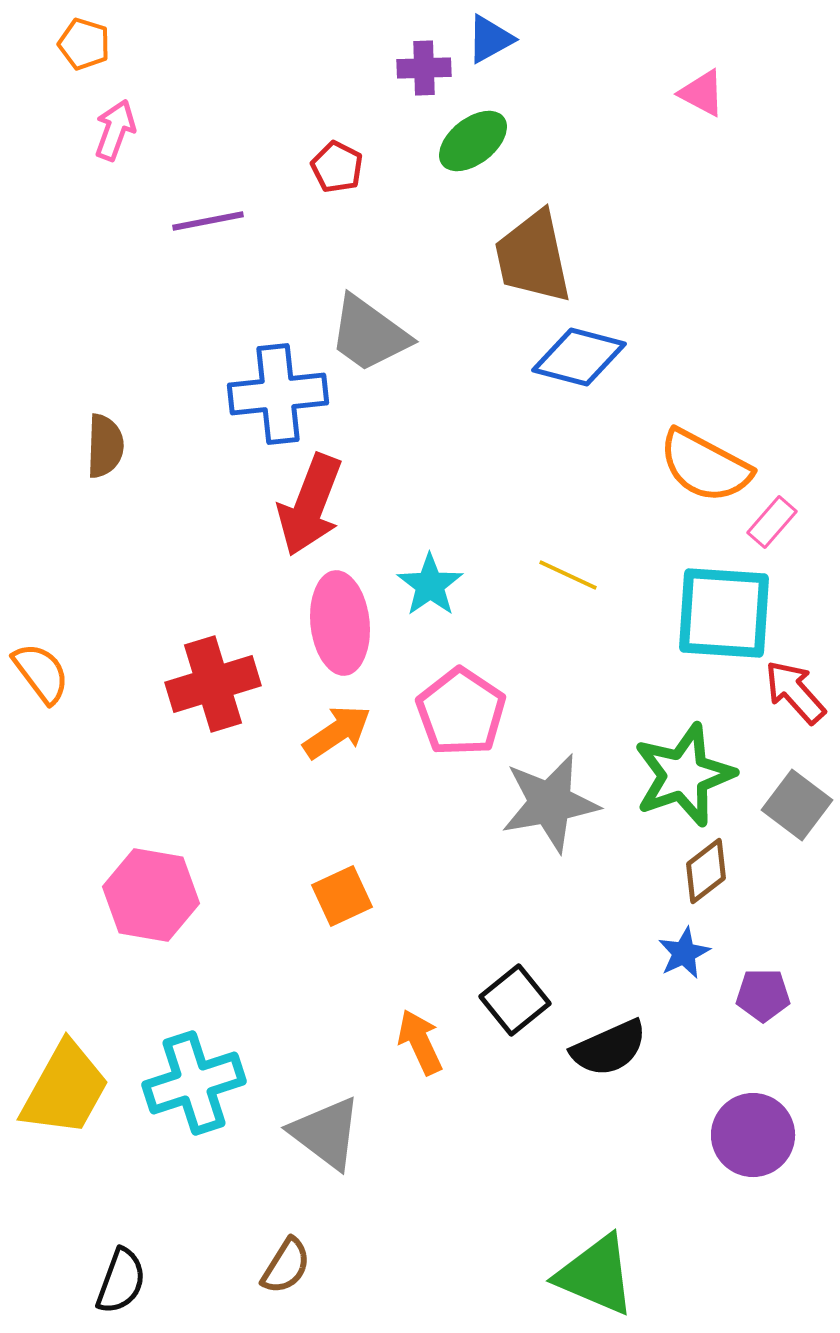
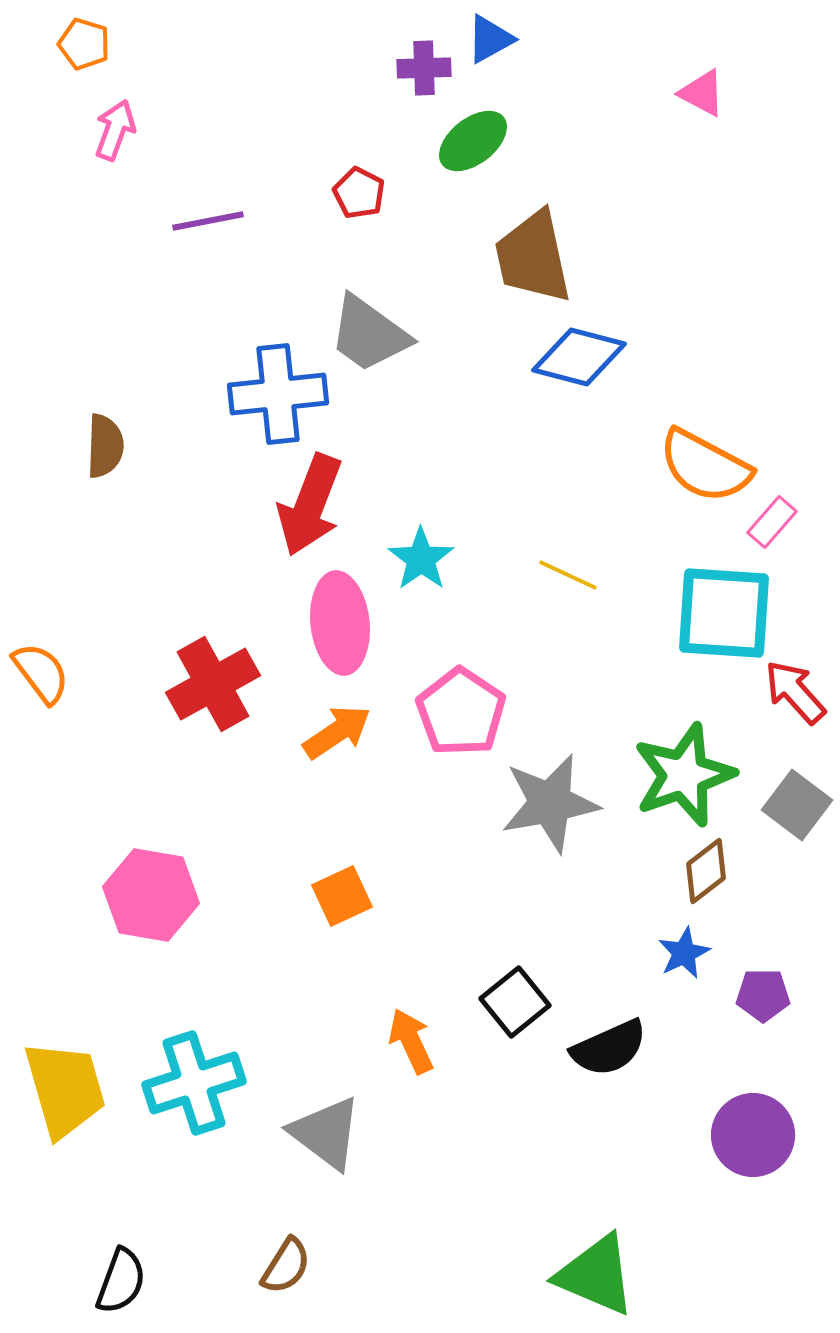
red pentagon at (337, 167): moved 22 px right, 26 px down
cyan star at (430, 585): moved 9 px left, 26 px up
red cross at (213, 684): rotated 12 degrees counterclockwise
black square at (515, 1000): moved 2 px down
orange arrow at (420, 1042): moved 9 px left, 1 px up
yellow trapezoid at (65, 1089): rotated 45 degrees counterclockwise
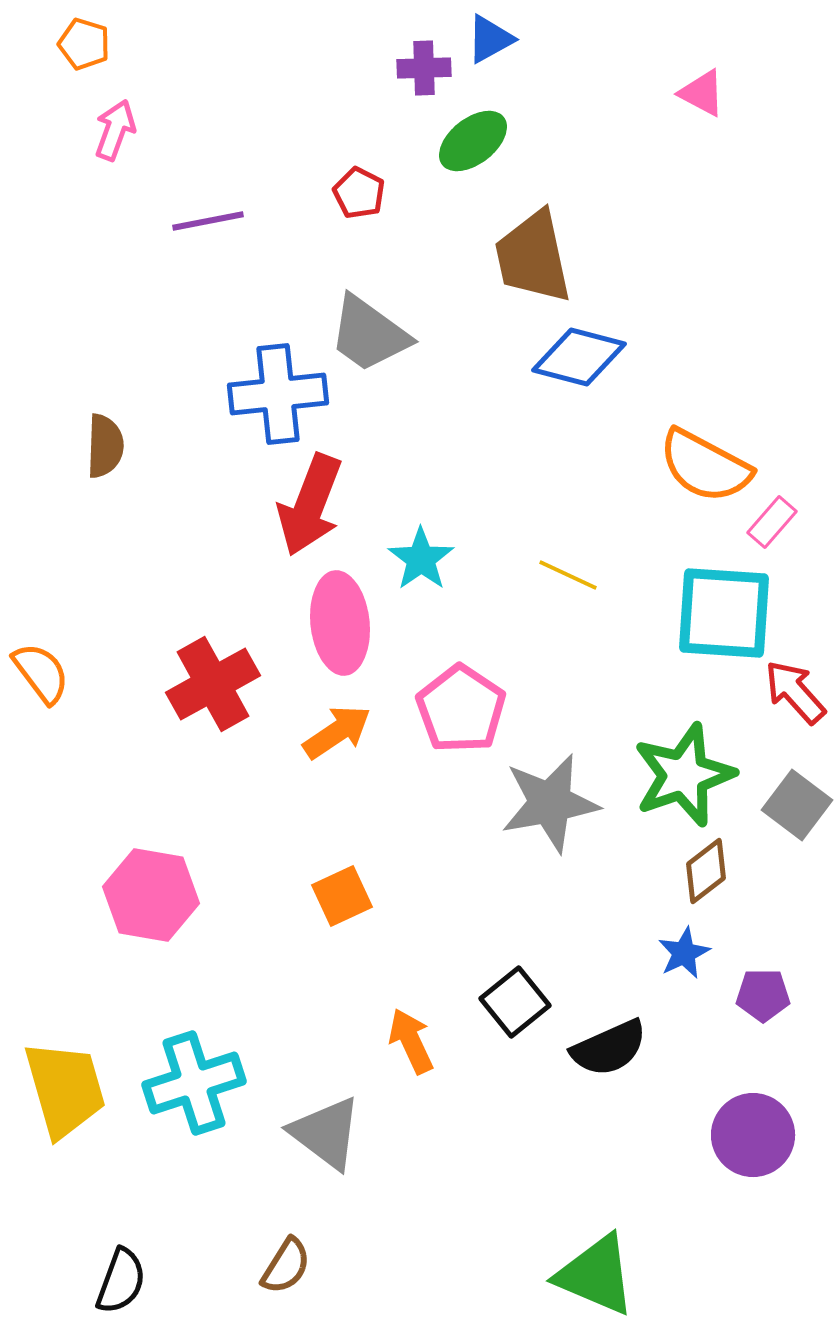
pink pentagon at (461, 712): moved 3 px up
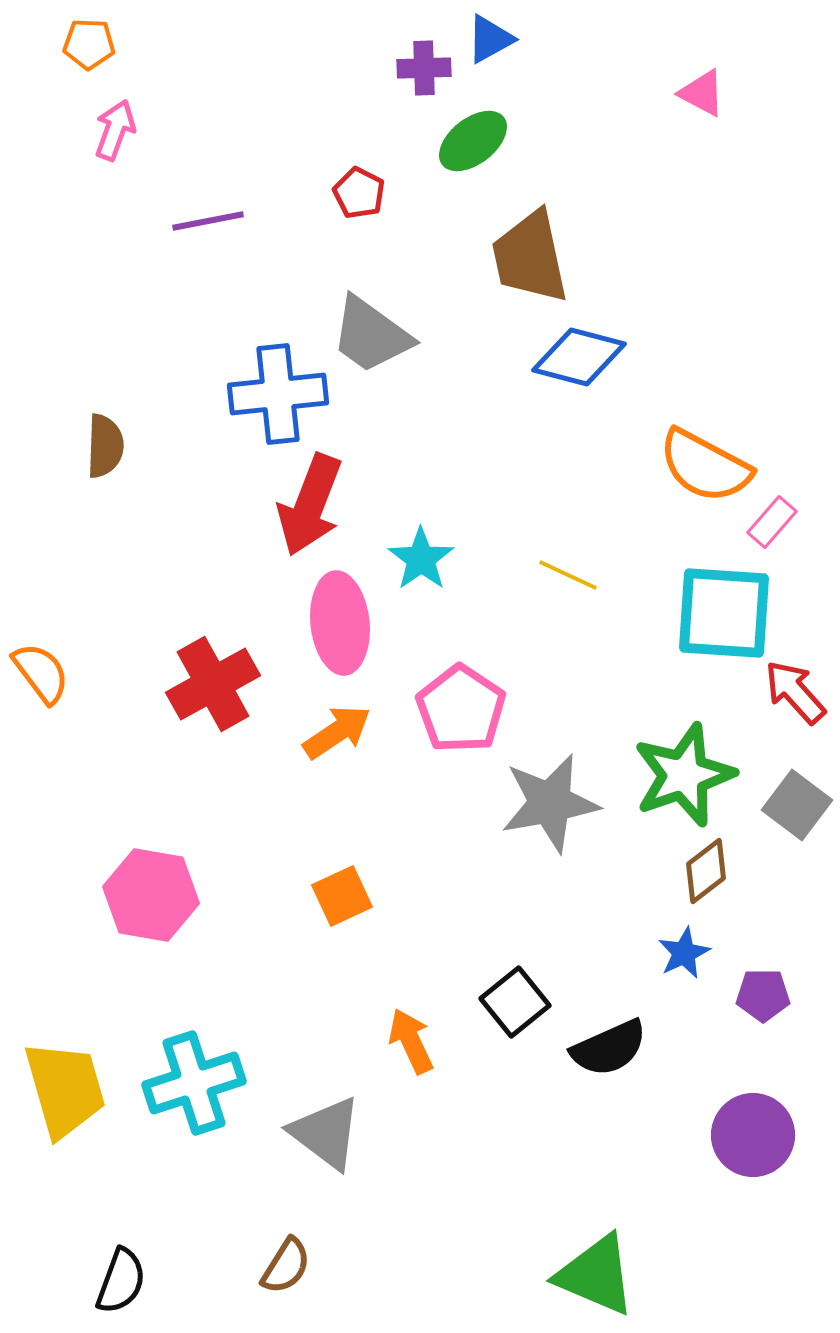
orange pentagon at (84, 44): moved 5 px right; rotated 15 degrees counterclockwise
brown trapezoid at (533, 257): moved 3 px left
gray trapezoid at (369, 334): moved 2 px right, 1 px down
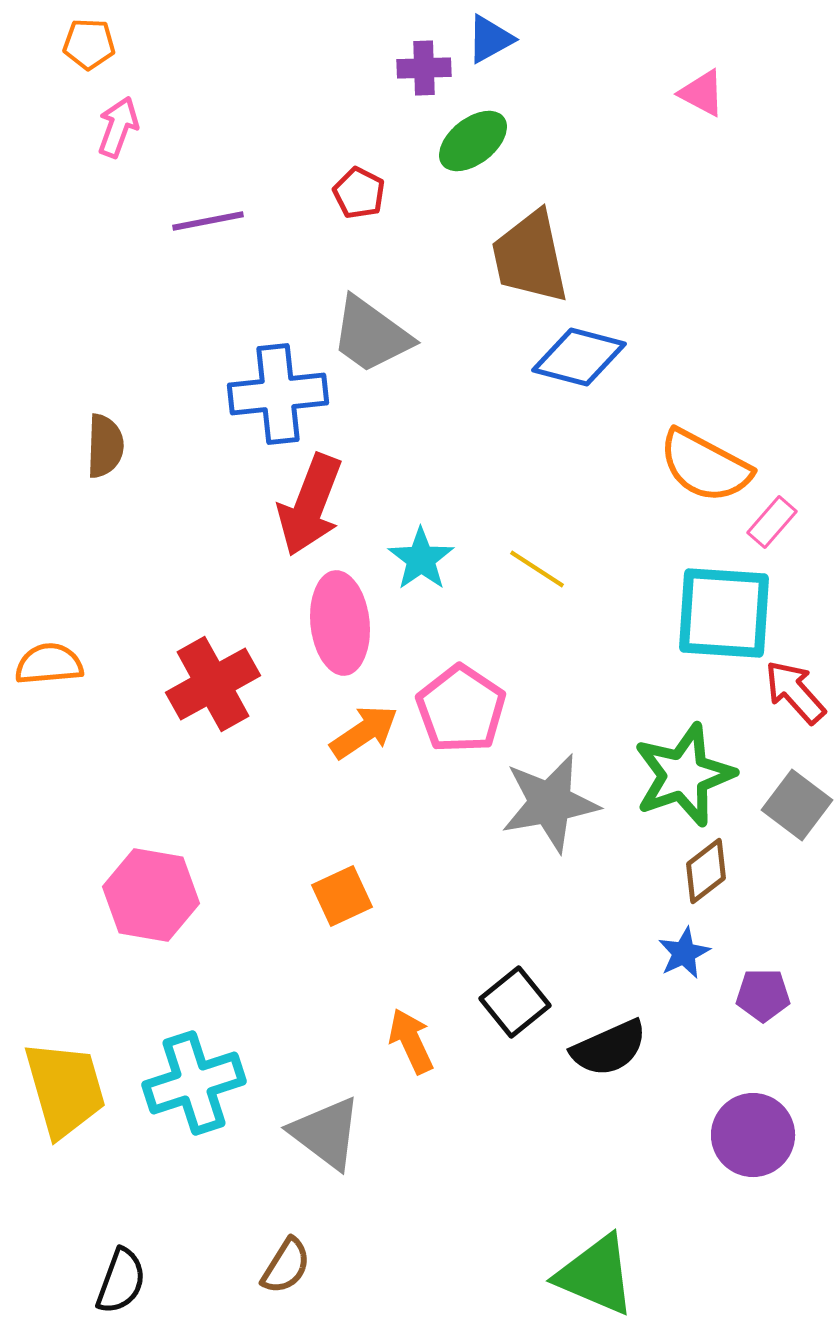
pink arrow at (115, 130): moved 3 px right, 3 px up
yellow line at (568, 575): moved 31 px left, 6 px up; rotated 8 degrees clockwise
orange semicircle at (41, 673): moved 8 px right, 9 px up; rotated 58 degrees counterclockwise
orange arrow at (337, 732): moved 27 px right
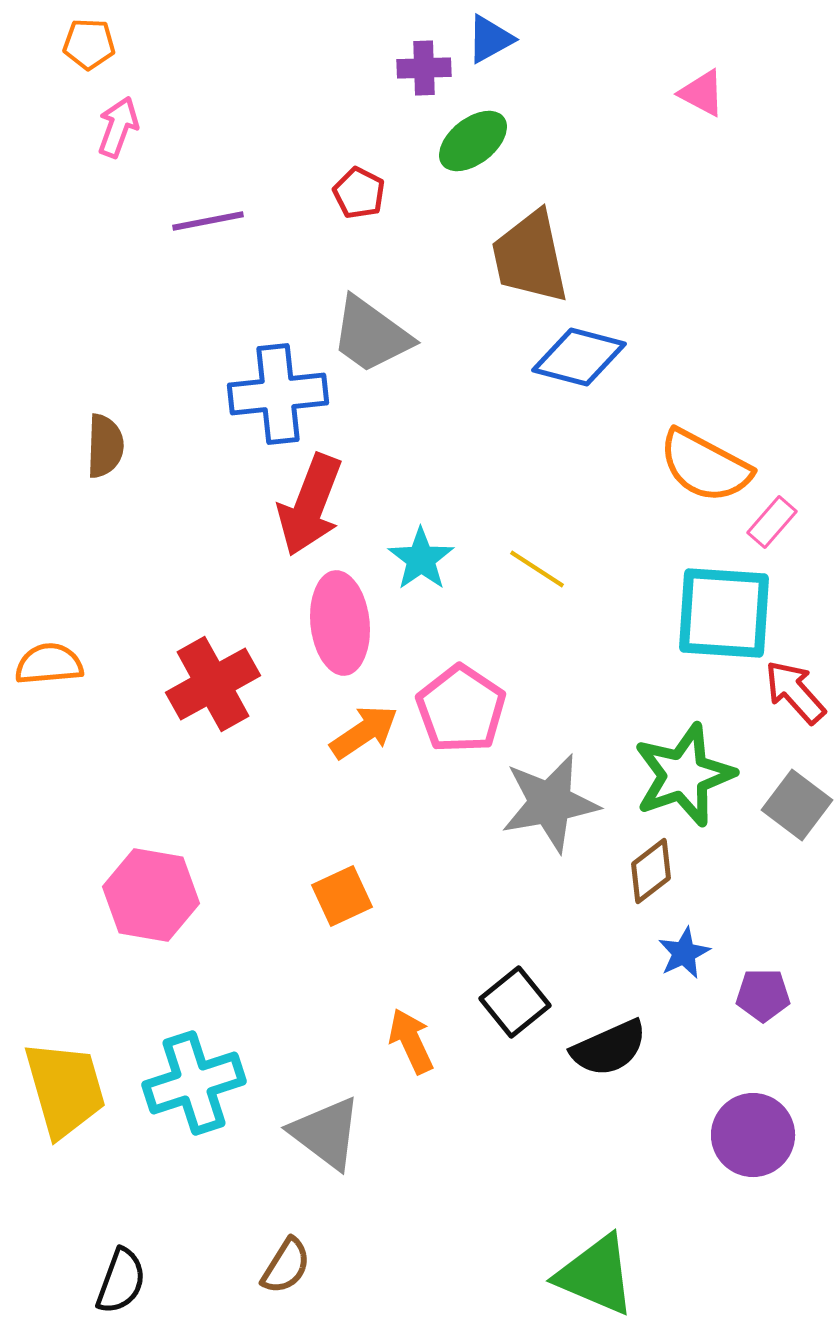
brown diamond at (706, 871): moved 55 px left
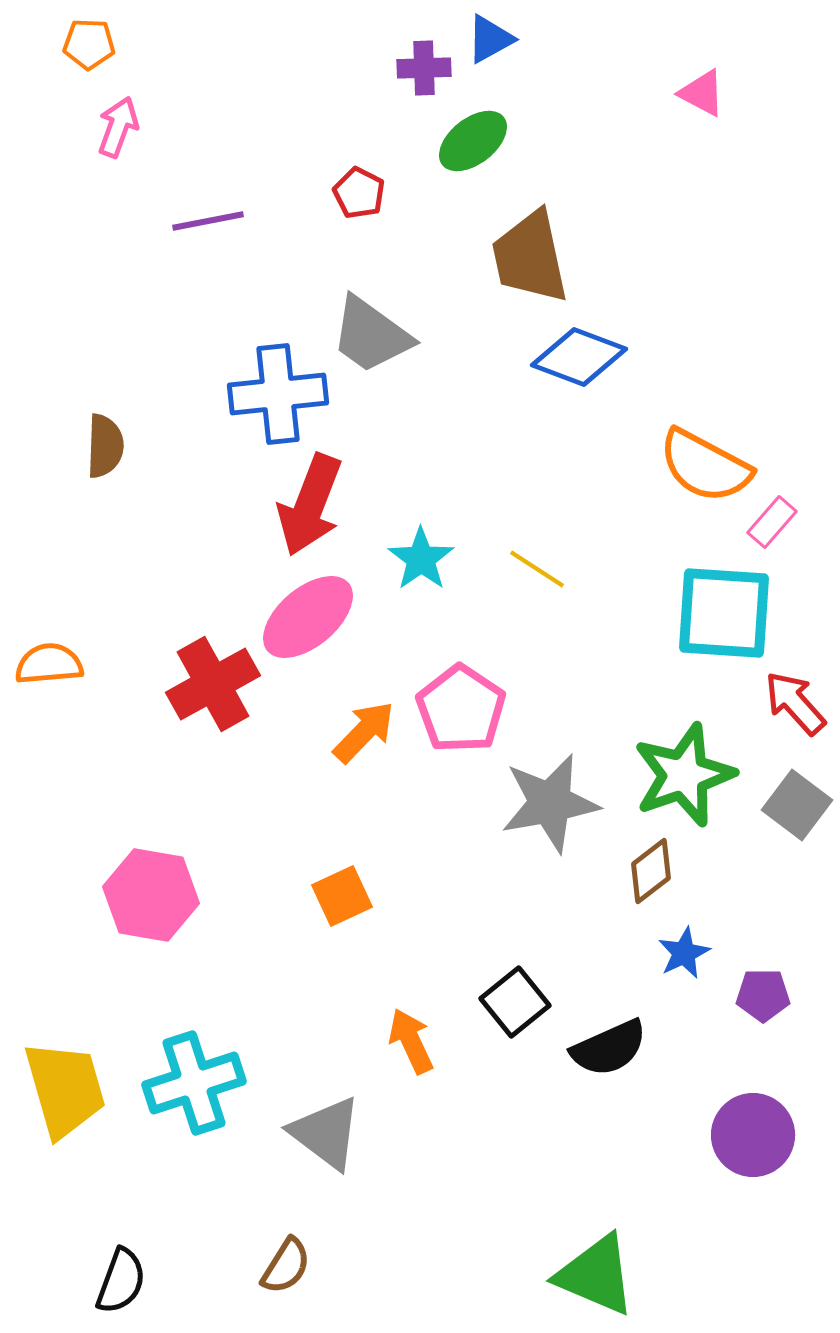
blue diamond at (579, 357): rotated 6 degrees clockwise
pink ellipse at (340, 623): moved 32 px left, 6 px up; rotated 56 degrees clockwise
red arrow at (795, 692): moved 11 px down
orange arrow at (364, 732): rotated 12 degrees counterclockwise
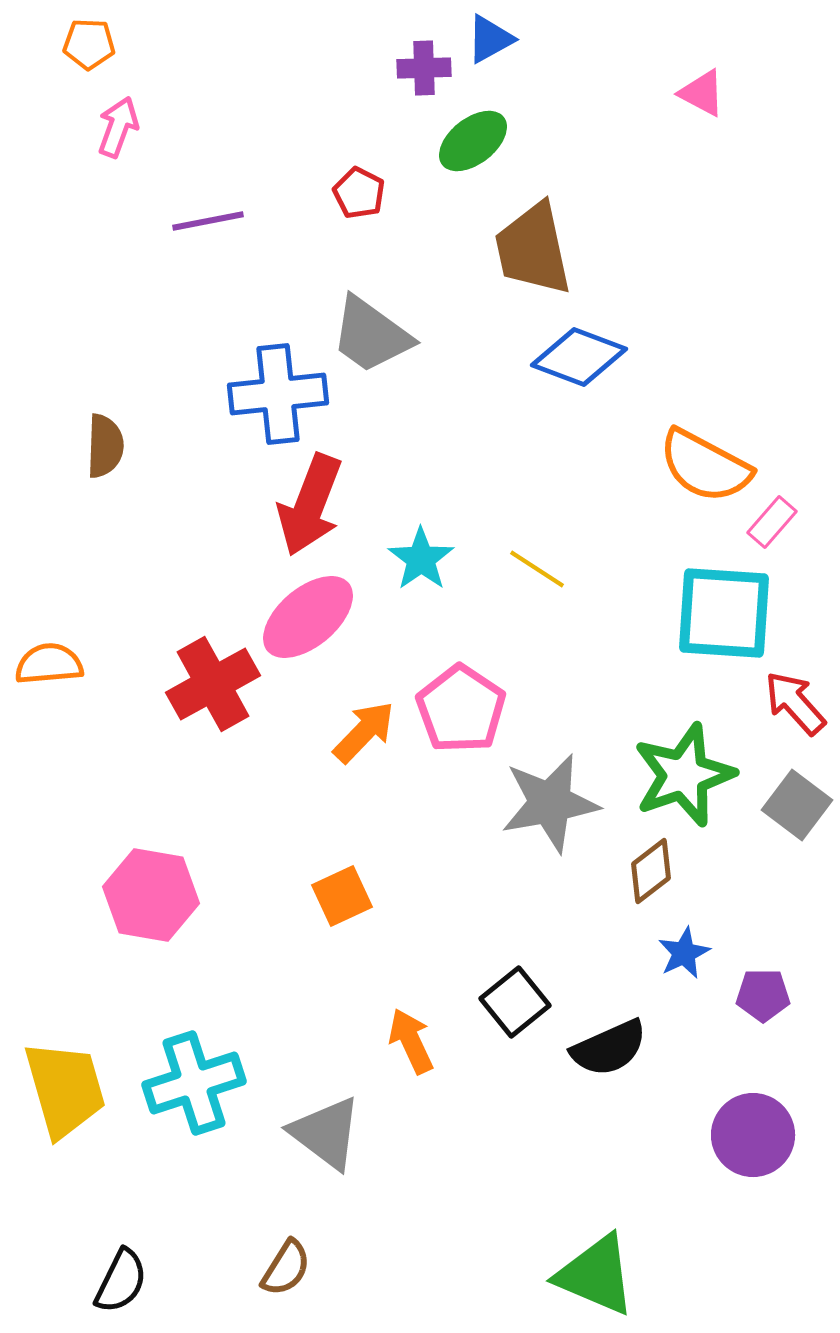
brown trapezoid at (530, 257): moved 3 px right, 8 px up
brown semicircle at (286, 1266): moved 2 px down
black semicircle at (121, 1281): rotated 6 degrees clockwise
